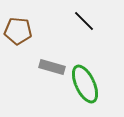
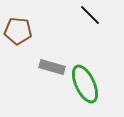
black line: moved 6 px right, 6 px up
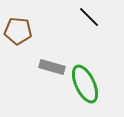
black line: moved 1 px left, 2 px down
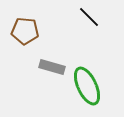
brown pentagon: moved 7 px right
green ellipse: moved 2 px right, 2 px down
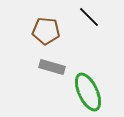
brown pentagon: moved 21 px right
green ellipse: moved 1 px right, 6 px down
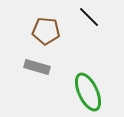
gray rectangle: moved 15 px left
